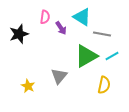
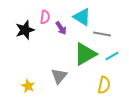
black star: moved 6 px right, 4 px up
green triangle: moved 1 px left, 2 px up
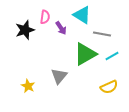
cyan triangle: moved 2 px up
yellow semicircle: moved 5 px right, 2 px down; rotated 54 degrees clockwise
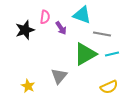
cyan triangle: rotated 12 degrees counterclockwise
cyan line: moved 2 px up; rotated 16 degrees clockwise
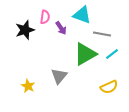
cyan line: rotated 24 degrees counterclockwise
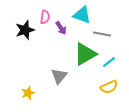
cyan line: moved 3 px left, 8 px down
yellow star: moved 7 px down; rotated 24 degrees clockwise
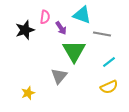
green triangle: moved 11 px left, 3 px up; rotated 30 degrees counterclockwise
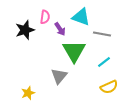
cyan triangle: moved 1 px left, 2 px down
purple arrow: moved 1 px left, 1 px down
cyan line: moved 5 px left
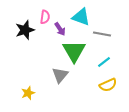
gray triangle: moved 1 px right, 1 px up
yellow semicircle: moved 1 px left, 2 px up
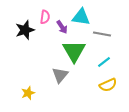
cyan triangle: rotated 12 degrees counterclockwise
purple arrow: moved 2 px right, 2 px up
